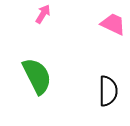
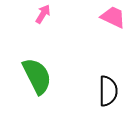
pink trapezoid: moved 7 px up
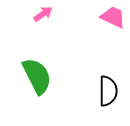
pink arrow: rotated 24 degrees clockwise
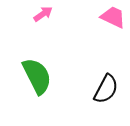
black semicircle: moved 2 px left, 2 px up; rotated 28 degrees clockwise
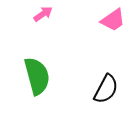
pink trapezoid: moved 3 px down; rotated 120 degrees clockwise
green semicircle: rotated 12 degrees clockwise
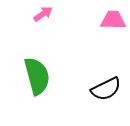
pink trapezoid: rotated 144 degrees counterclockwise
black semicircle: rotated 36 degrees clockwise
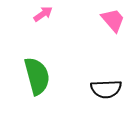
pink trapezoid: rotated 48 degrees clockwise
black semicircle: rotated 24 degrees clockwise
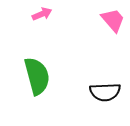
pink arrow: moved 1 px left; rotated 12 degrees clockwise
black semicircle: moved 1 px left, 3 px down
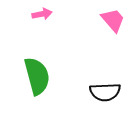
pink arrow: rotated 12 degrees clockwise
